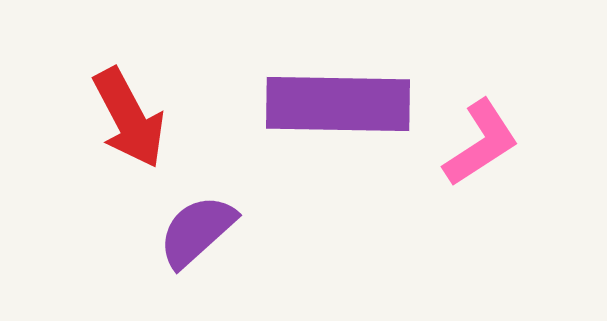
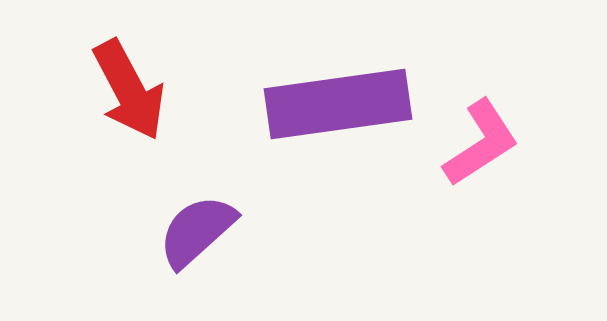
purple rectangle: rotated 9 degrees counterclockwise
red arrow: moved 28 px up
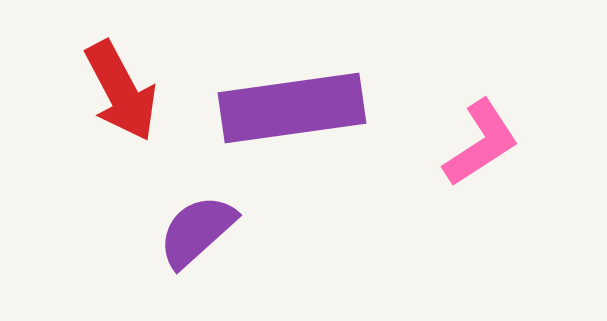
red arrow: moved 8 px left, 1 px down
purple rectangle: moved 46 px left, 4 px down
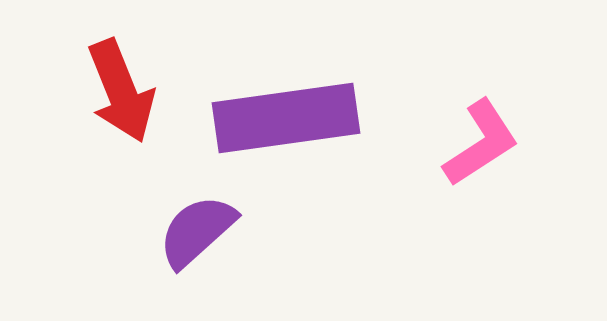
red arrow: rotated 6 degrees clockwise
purple rectangle: moved 6 px left, 10 px down
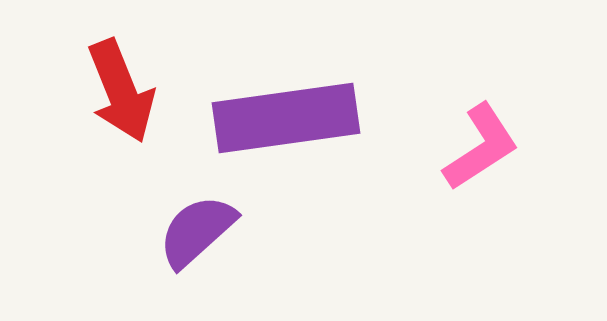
pink L-shape: moved 4 px down
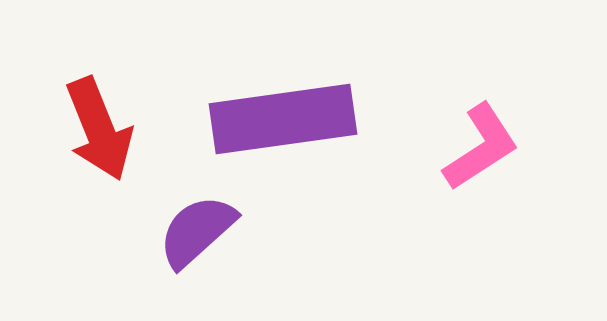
red arrow: moved 22 px left, 38 px down
purple rectangle: moved 3 px left, 1 px down
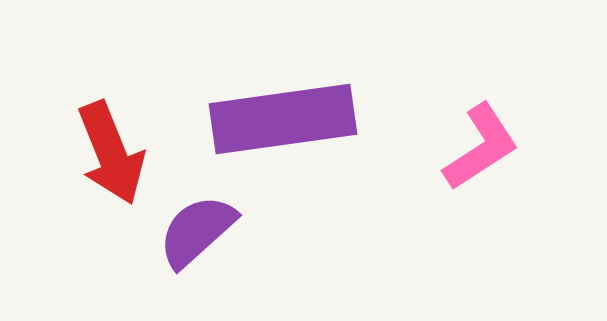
red arrow: moved 12 px right, 24 px down
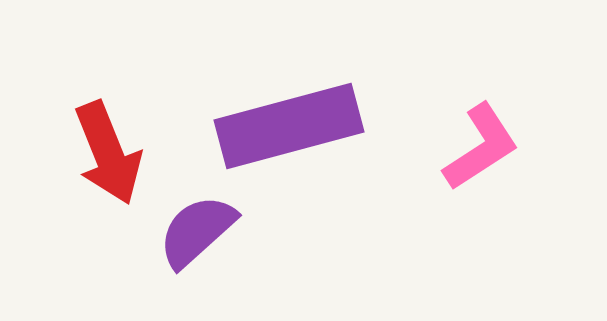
purple rectangle: moved 6 px right, 7 px down; rotated 7 degrees counterclockwise
red arrow: moved 3 px left
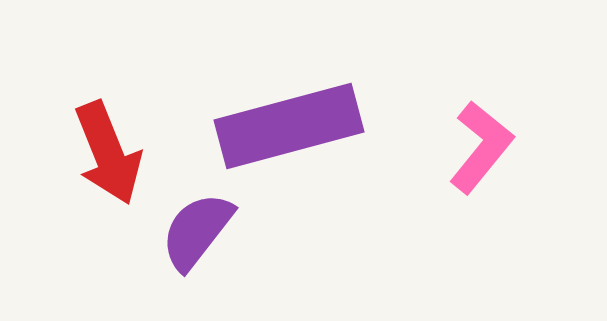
pink L-shape: rotated 18 degrees counterclockwise
purple semicircle: rotated 10 degrees counterclockwise
